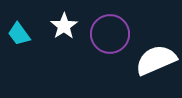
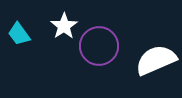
purple circle: moved 11 px left, 12 px down
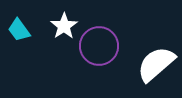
cyan trapezoid: moved 4 px up
white semicircle: moved 4 px down; rotated 18 degrees counterclockwise
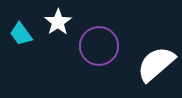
white star: moved 6 px left, 4 px up
cyan trapezoid: moved 2 px right, 4 px down
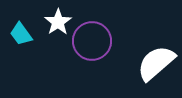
purple circle: moved 7 px left, 5 px up
white semicircle: moved 1 px up
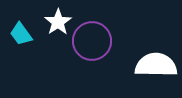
white semicircle: moved 2 px down; rotated 42 degrees clockwise
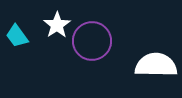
white star: moved 1 px left, 3 px down
cyan trapezoid: moved 4 px left, 2 px down
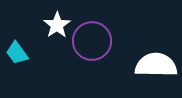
cyan trapezoid: moved 17 px down
